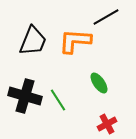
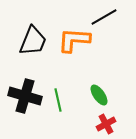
black line: moved 2 px left
orange L-shape: moved 1 px left, 1 px up
green ellipse: moved 12 px down
green line: rotated 20 degrees clockwise
red cross: moved 1 px left
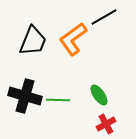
orange L-shape: moved 1 px left, 1 px up; rotated 40 degrees counterclockwise
green line: rotated 75 degrees counterclockwise
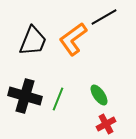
green line: moved 1 px up; rotated 70 degrees counterclockwise
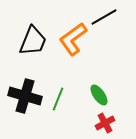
red cross: moved 1 px left, 1 px up
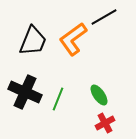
black cross: moved 4 px up; rotated 8 degrees clockwise
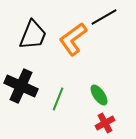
black trapezoid: moved 6 px up
black cross: moved 4 px left, 6 px up
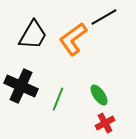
black trapezoid: rotated 8 degrees clockwise
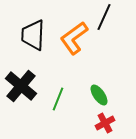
black line: rotated 36 degrees counterclockwise
black trapezoid: rotated 152 degrees clockwise
orange L-shape: moved 1 px right, 1 px up
black cross: rotated 16 degrees clockwise
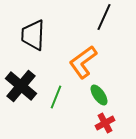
orange L-shape: moved 9 px right, 24 px down
green line: moved 2 px left, 2 px up
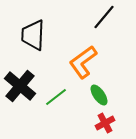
black line: rotated 16 degrees clockwise
black cross: moved 1 px left
green line: rotated 30 degrees clockwise
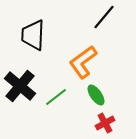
green ellipse: moved 3 px left
